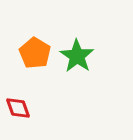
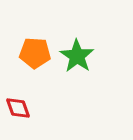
orange pentagon: rotated 28 degrees counterclockwise
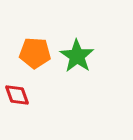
red diamond: moved 1 px left, 13 px up
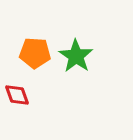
green star: moved 1 px left
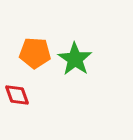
green star: moved 1 px left, 3 px down
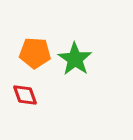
red diamond: moved 8 px right
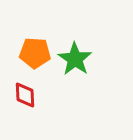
red diamond: rotated 16 degrees clockwise
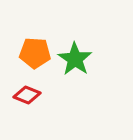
red diamond: moved 2 px right; rotated 64 degrees counterclockwise
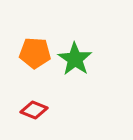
red diamond: moved 7 px right, 15 px down
